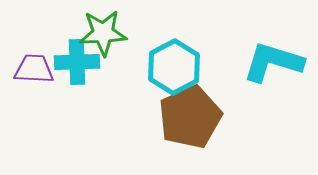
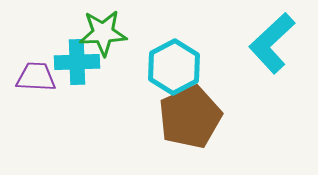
cyan L-shape: moved 1 px left, 19 px up; rotated 60 degrees counterclockwise
purple trapezoid: moved 2 px right, 8 px down
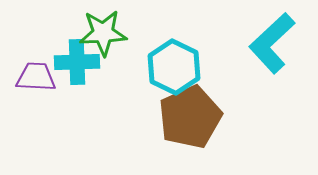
cyan hexagon: rotated 6 degrees counterclockwise
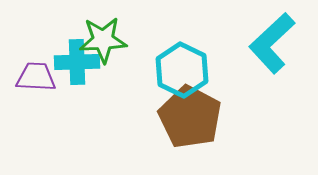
green star: moved 7 px down
cyan hexagon: moved 8 px right, 3 px down
brown pentagon: rotated 20 degrees counterclockwise
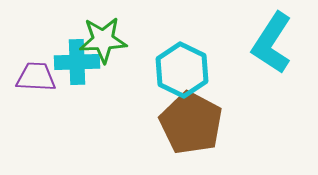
cyan L-shape: rotated 14 degrees counterclockwise
brown pentagon: moved 1 px right, 6 px down
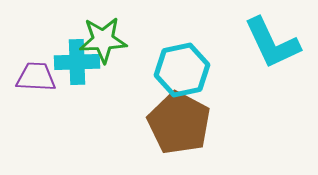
cyan L-shape: rotated 58 degrees counterclockwise
cyan hexagon: rotated 22 degrees clockwise
brown pentagon: moved 12 px left
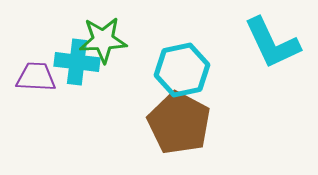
cyan cross: rotated 9 degrees clockwise
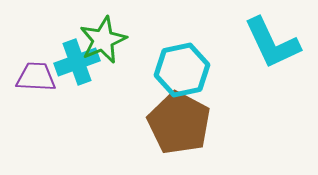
green star: rotated 21 degrees counterclockwise
cyan cross: rotated 27 degrees counterclockwise
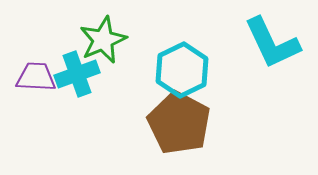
cyan cross: moved 12 px down
cyan hexagon: rotated 14 degrees counterclockwise
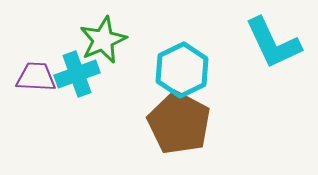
cyan L-shape: moved 1 px right
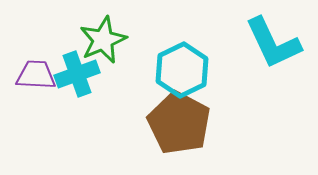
purple trapezoid: moved 2 px up
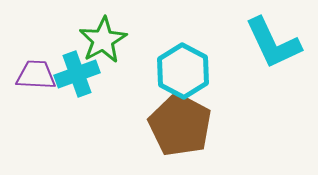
green star: rotated 6 degrees counterclockwise
cyan hexagon: moved 1 px right, 1 px down; rotated 6 degrees counterclockwise
brown pentagon: moved 1 px right, 2 px down
